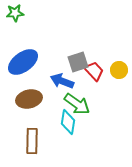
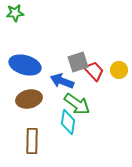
blue ellipse: moved 2 px right, 3 px down; rotated 52 degrees clockwise
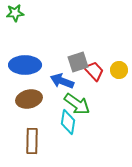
blue ellipse: rotated 16 degrees counterclockwise
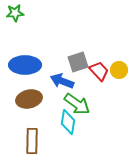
red trapezoid: moved 5 px right
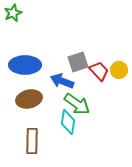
green star: moved 2 px left; rotated 18 degrees counterclockwise
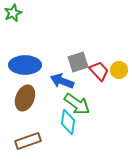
brown ellipse: moved 4 px left, 1 px up; rotated 55 degrees counterclockwise
brown rectangle: moved 4 px left; rotated 70 degrees clockwise
